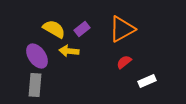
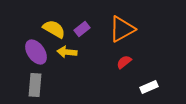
yellow arrow: moved 2 px left, 1 px down
purple ellipse: moved 1 px left, 4 px up
white rectangle: moved 2 px right, 6 px down
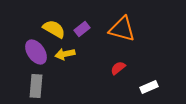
orange triangle: rotated 44 degrees clockwise
yellow arrow: moved 2 px left, 2 px down; rotated 18 degrees counterclockwise
red semicircle: moved 6 px left, 6 px down
gray rectangle: moved 1 px right, 1 px down
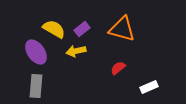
yellow arrow: moved 11 px right, 3 px up
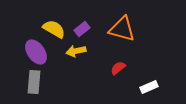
gray rectangle: moved 2 px left, 4 px up
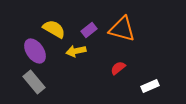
purple rectangle: moved 7 px right, 1 px down
purple ellipse: moved 1 px left, 1 px up
gray rectangle: rotated 45 degrees counterclockwise
white rectangle: moved 1 px right, 1 px up
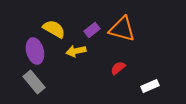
purple rectangle: moved 3 px right
purple ellipse: rotated 20 degrees clockwise
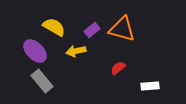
yellow semicircle: moved 2 px up
purple ellipse: rotated 30 degrees counterclockwise
gray rectangle: moved 8 px right, 1 px up
white rectangle: rotated 18 degrees clockwise
